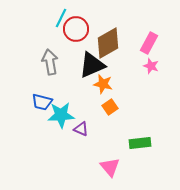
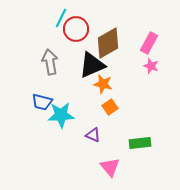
purple triangle: moved 12 px right, 6 px down
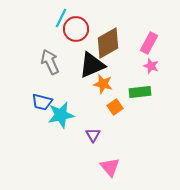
gray arrow: rotated 15 degrees counterclockwise
orange square: moved 5 px right
cyan star: rotated 8 degrees counterclockwise
purple triangle: rotated 35 degrees clockwise
green rectangle: moved 51 px up
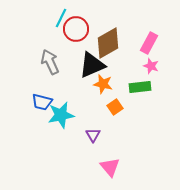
green rectangle: moved 5 px up
